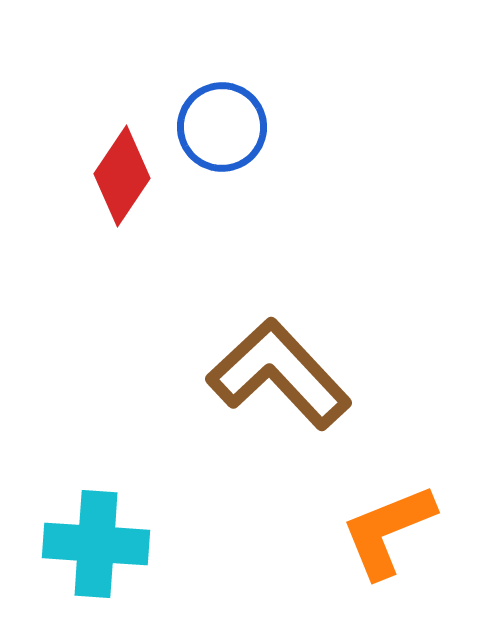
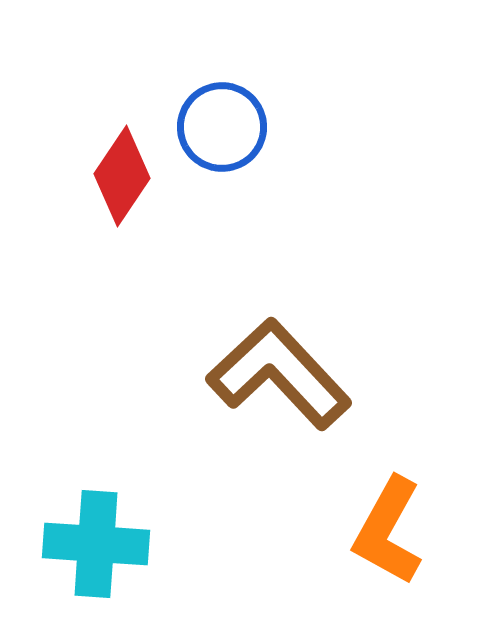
orange L-shape: rotated 39 degrees counterclockwise
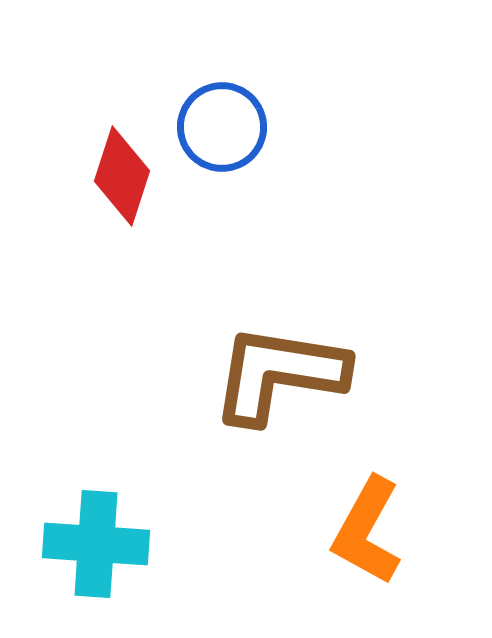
red diamond: rotated 16 degrees counterclockwise
brown L-shape: rotated 38 degrees counterclockwise
orange L-shape: moved 21 px left
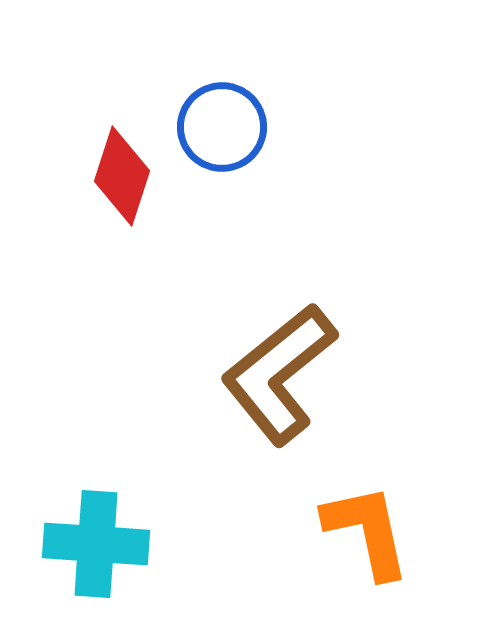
brown L-shape: rotated 48 degrees counterclockwise
orange L-shape: rotated 139 degrees clockwise
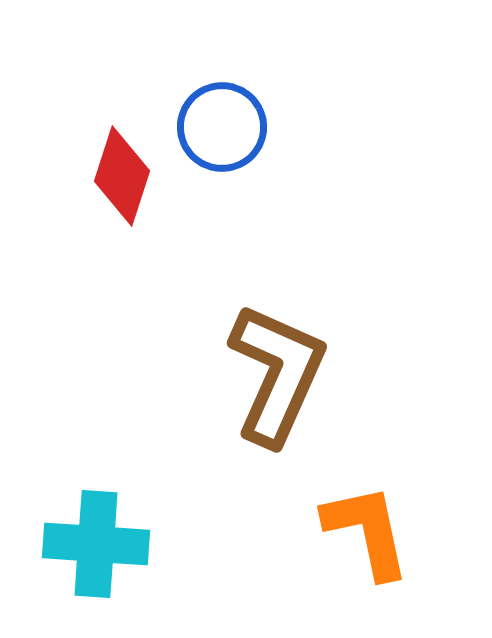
brown L-shape: moved 2 px left; rotated 153 degrees clockwise
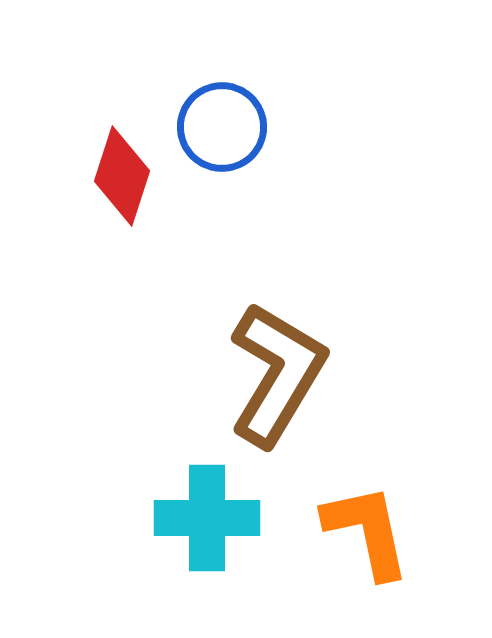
brown L-shape: rotated 7 degrees clockwise
cyan cross: moved 111 px right, 26 px up; rotated 4 degrees counterclockwise
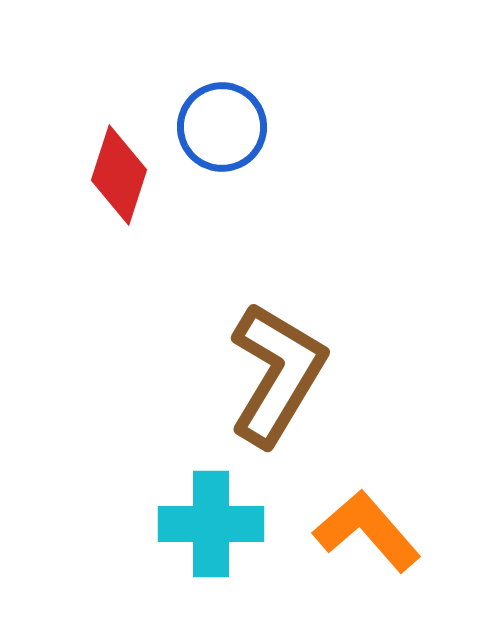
red diamond: moved 3 px left, 1 px up
cyan cross: moved 4 px right, 6 px down
orange L-shape: rotated 29 degrees counterclockwise
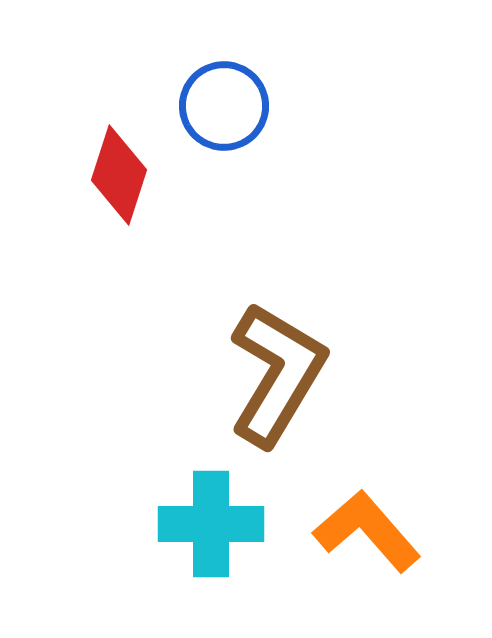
blue circle: moved 2 px right, 21 px up
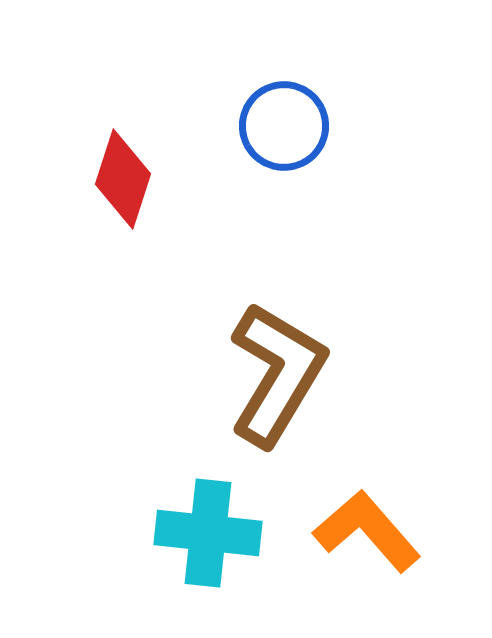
blue circle: moved 60 px right, 20 px down
red diamond: moved 4 px right, 4 px down
cyan cross: moved 3 px left, 9 px down; rotated 6 degrees clockwise
